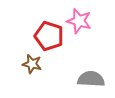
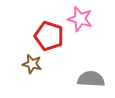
pink star: moved 1 px right, 2 px up
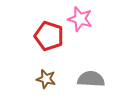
brown star: moved 14 px right, 15 px down
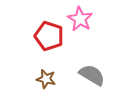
pink star: rotated 15 degrees clockwise
gray semicircle: moved 1 px right, 4 px up; rotated 28 degrees clockwise
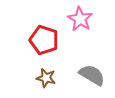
red pentagon: moved 5 px left, 4 px down
brown star: moved 1 px up
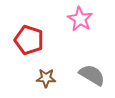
red pentagon: moved 15 px left
brown star: rotated 12 degrees counterclockwise
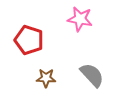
pink star: rotated 20 degrees counterclockwise
gray semicircle: rotated 16 degrees clockwise
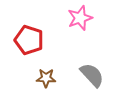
pink star: moved 1 px up; rotated 30 degrees counterclockwise
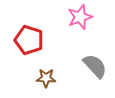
pink star: moved 1 px up
gray semicircle: moved 3 px right, 9 px up
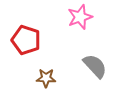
red pentagon: moved 3 px left
